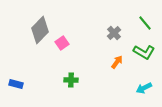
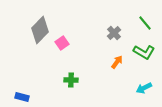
blue rectangle: moved 6 px right, 13 px down
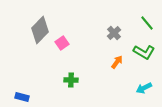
green line: moved 2 px right
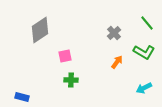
gray diamond: rotated 12 degrees clockwise
pink square: moved 3 px right, 13 px down; rotated 24 degrees clockwise
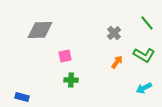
gray diamond: rotated 32 degrees clockwise
green L-shape: moved 3 px down
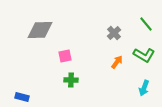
green line: moved 1 px left, 1 px down
cyan arrow: rotated 42 degrees counterclockwise
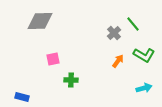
green line: moved 13 px left
gray diamond: moved 9 px up
pink square: moved 12 px left, 3 px down
orange arrow: moved 1 px right, 1 px up
cyan arrow: rotated 126 degrees counterclockwise
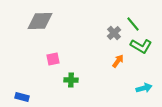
green L-shape: moved 3 px left, 9 px up
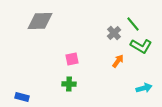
pink square: moved 19 px right
green cross: moved 2 px left, 4 px down
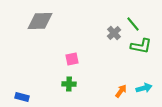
green L-shape: rotated 20 degrees counterclockwise
orange arrow: moved 3 px right, 30 px down
